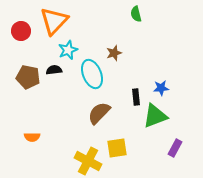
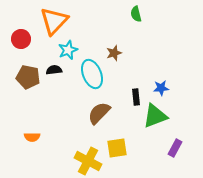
red circle: moved 8 px down
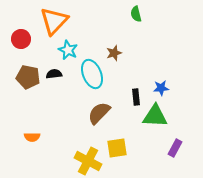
cyan star: rotated 24 degrees counterclockwise
black semicircle: moved 4 px down
green triangle: rotated 24 degrees clockwise
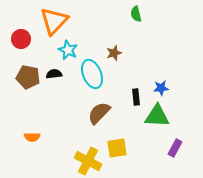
green triangle: moved 2 px right
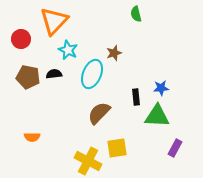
cyan ellipse: rotated 44 degrees clockwise
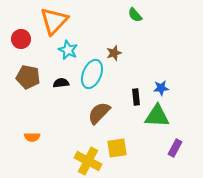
green semicircle: moved 1 px left, 1 px down; rotated 28 degrees counterclockwise
black semicircle: moved 7 px right, 9 px down
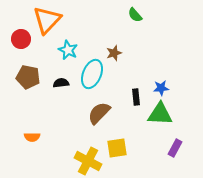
orange triangle: moved 7 px left, 1 px up
green triangle: moved 3 px right, 2 px up
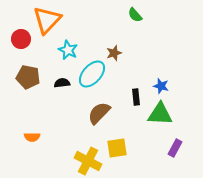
cyan ellipse: rotated 20 degrees clockwise
black semicircle: moved 1 px right
blue star: moved 2 px up; rotated 21 degrees clockwise
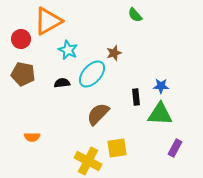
orange triangle: moved 1 px right, 1 px down; rotated 16 degrees clockwise
brown pentagon: moved 5 px left, 3 px up
blue star: rotated 14 degrees counterclockwise
brown semicircle: moved 1 px left, 1 px down
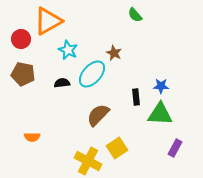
brown star: rotated 28 degrees counterclockwise
brown semicircle: moved 1 px down
yellow square: rotated 25 degrees counterclockwise
